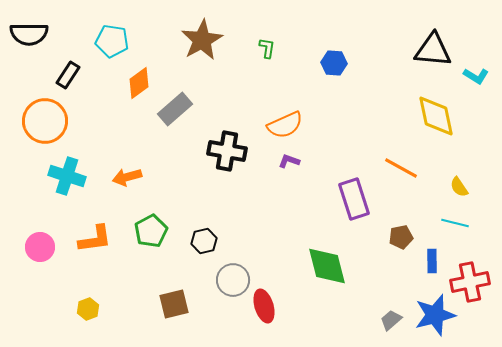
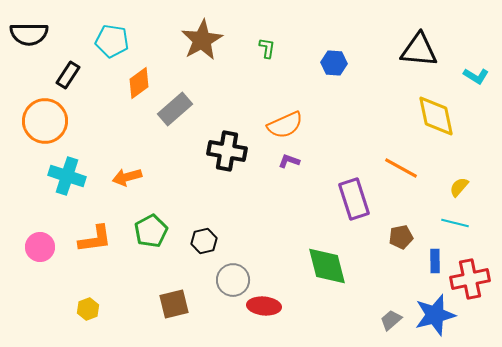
black triangle: moved 14 px left
yellow semicircle: rotated 75 degrees clockwise
blue rectangle: moved 3 px right
red cross: moved 3 px up
red ellipse: rotated 68 degrees counterclockwise
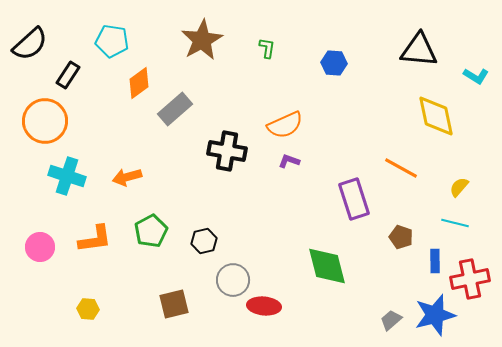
black semicircle: moved 1 px right, 10 px down; rotated 42 degrees counterclockwise
brown pentagon: rotated 30 degrees clockwise
yellow hexagon: rotated 25 degrees clockwise
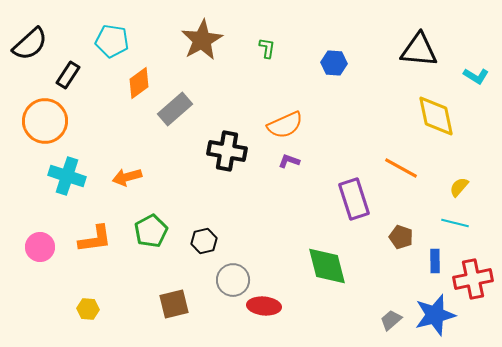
red cross: moved 3 px right
